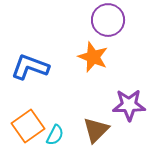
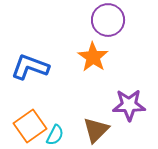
orange star: rotated 12 degrees clockwise
orange square: moved 2 px right
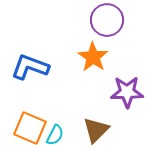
purple circle: moved 1 px left
purple star: moved 2 px left, 13 px up
orange square: moved 2 px down; rotated 32 degrees counterclockwise
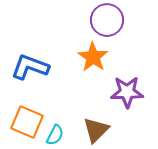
orange square: moved 3 px left, 6 px up
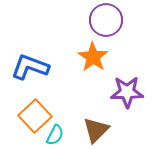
purple circle: moved 1 px left
orange square: moved 8 px right, 6 px up; rotated 24 degrees clockwise
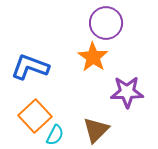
purple circle: moved 3 px down
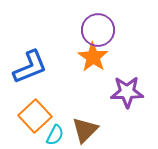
purple circle: moved 8 px left, 7 px down
blue L-shape: rotated 138 degrees clockwise
brown triangle: moved 11 px left
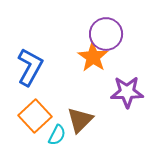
purple circle: moved 8 px right, 4 px down
blue L-shape: rotated 39 degrees counterclockwise
brown triangle: moved 5 px left, 10 px up
cyan semicircle: moved 2 px right
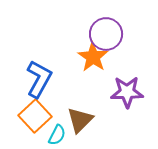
blue L-shape: moved 9 px right, 12 px down
